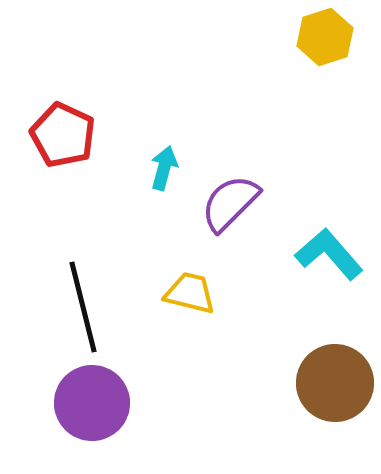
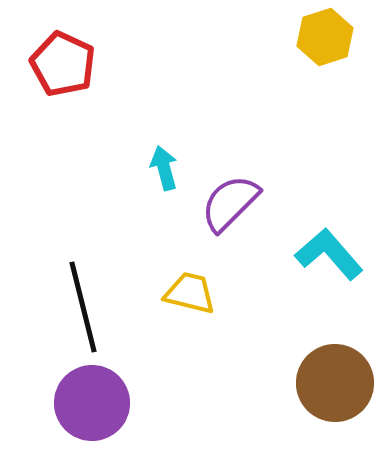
red pentagon: moved 71 px up
cyan arrow: rotated 30 degrees counterclockwise
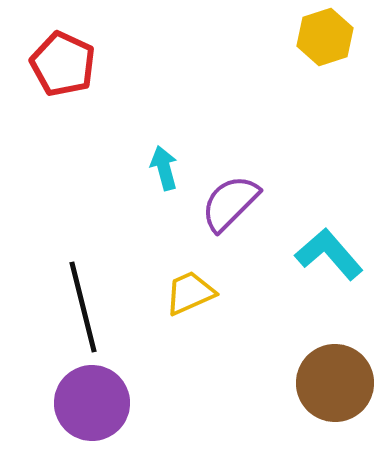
yellow trapezoid: rotated 38 degrees counterclockwise
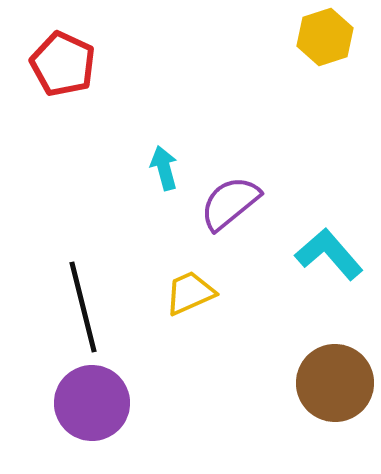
purple semicircle: rotated 6 degrees clockwise
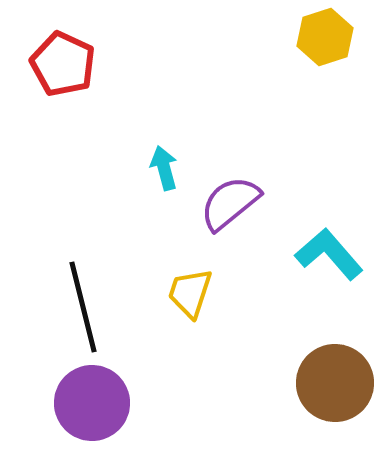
yellow trapezoid: rotated 48 degrees counterclockwise
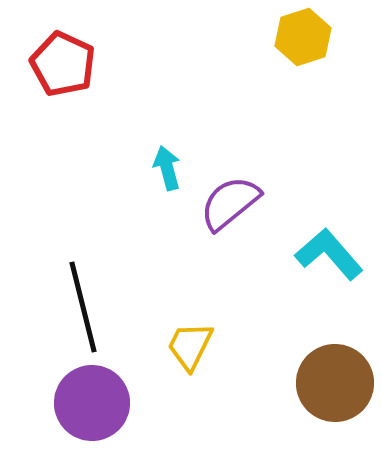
yellow hexagon: moved 22 px left
cyan arrow: moved 3 px right
yellow trapezoid: moved 53 px down; rotated 8 degrees clockwise
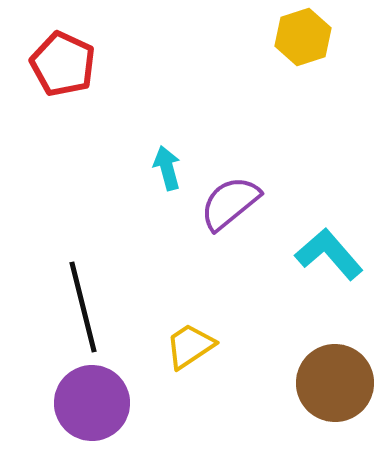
yellow trapezoid: rotated 30 degrees clockwise
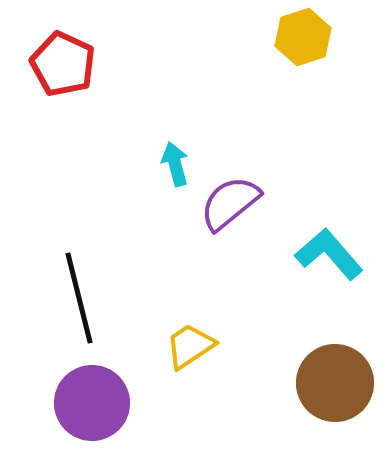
cyan arrow: moved 8 px right, 4 px up
black line: moved 4 px left, 9 px up
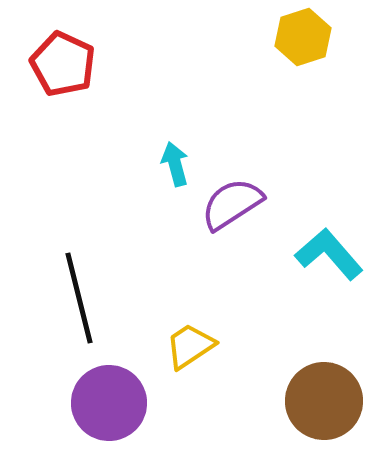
purple semicircle: moved 2 px right, 1 px down; rotated 6 degrees clockwise
brown circle: moved 11 px left, 18 px down
purple circle: moved 17 px right
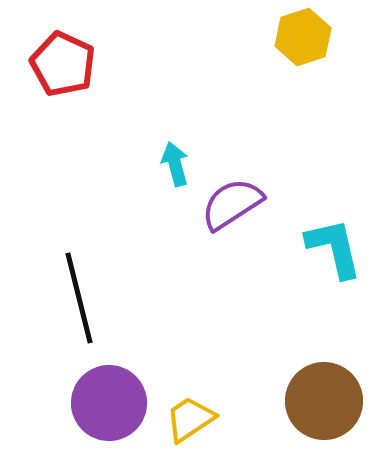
cyan L-shape: moved 5 px right, 6 px up; rotated 28 degrees clockwise
yellow trapezoid: moved 73 px down
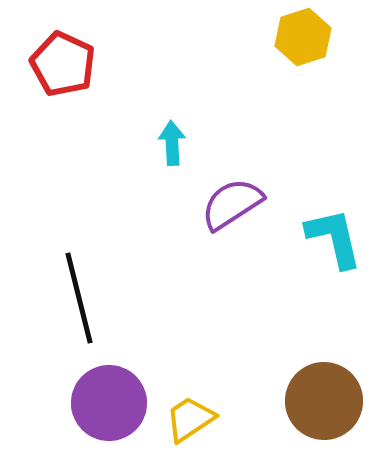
cyan arrow: moved 3 px left, 21 px up; rotated 12 degrees clockwise
cyan L-shape: moved 10 px up
